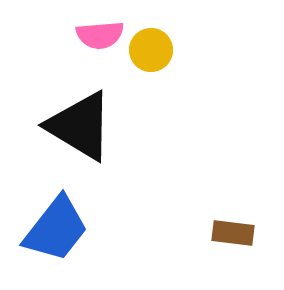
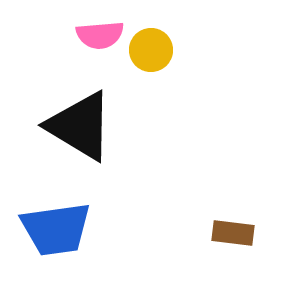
blue trapezoid: rotated 44 degrees clockwise
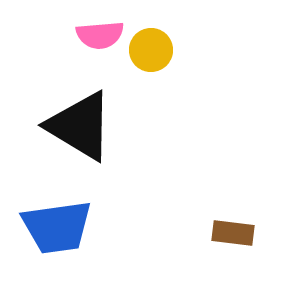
blue trapezoid: moved 1 px right, 2 px up
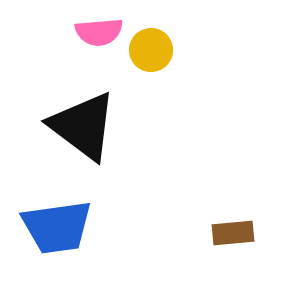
pink semicircle: moved 1 px left, 3 px up
black triangle: moved 3 px right; rotated 6 degrees clockwise
brown rectangle: rotated 12 degrees counterclockwise
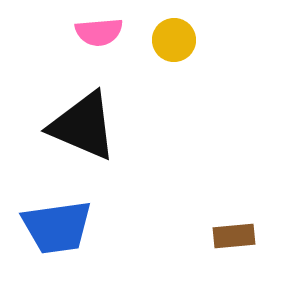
yellow circle: moved 23 px right, 10 px up
black triangle: rotated 14 degrees counterclockwise
brown rectangle: moved 1 px right, 3 px down
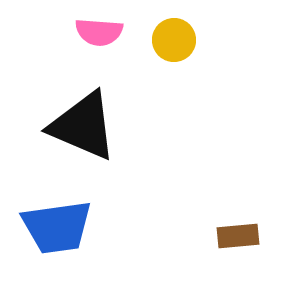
pink semicircle: rotated 9 degrees clockwise
brown rectangle: moved 4 px right
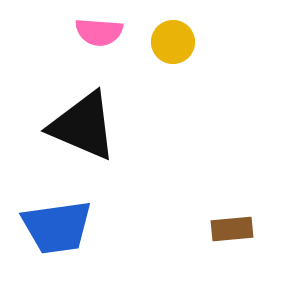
yellow circle: moved 1 px left, 2 px down
brown rectangle: moved 6 px left, 7 px up
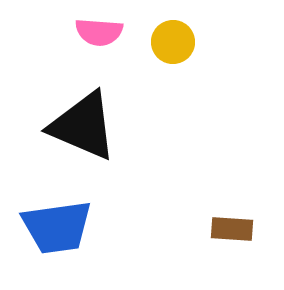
brown rectangle: rotated 9 degrees clockwise
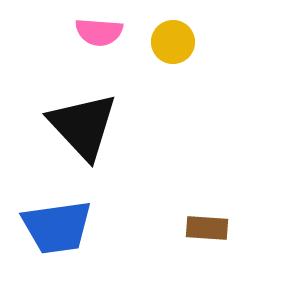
black triangle: rotated 24 degrees clockwise
brown rectangle: moved 25 px left, 1 px up
